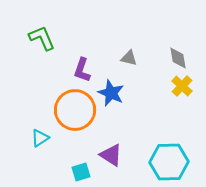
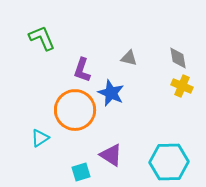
yellow cross: rotated 20 degrees counterclockwise
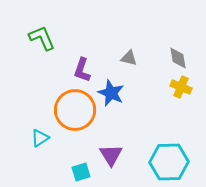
yellow cross: moved 1 px left, 1 px down
purple triangle: rotated 25 degrees clockwise
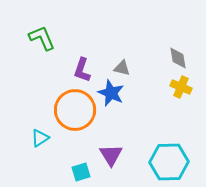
gray triangle: moved 7 px left, 10 px down
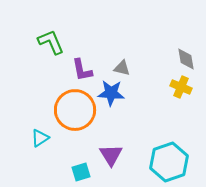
green L-shape: moved 9 px right, 4 px down
gray diamond: moved 8 px right, 1 px down
purple L-shape: rotated 30 degrees counterclockwise
blue star: rotated 20 degrees counterclockwise
cyan hexagon: rotated 18 degrees counterclockwise
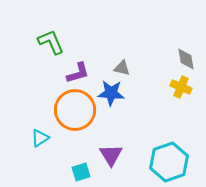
purple L-shape: moved 4 px left, 3 px down; rotated 95 degrees counterclockwise
